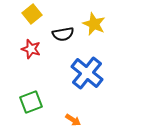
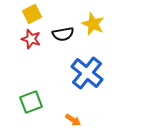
yellow square: rotated 12 degrees clockwise
yellow star: moved 1 px left
red star: moved 10 px up
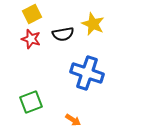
blue cross: rotated 20 degrees counterclockwise
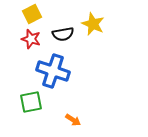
blue cross: moved 34 px left, 2 px up
green square: rotated 10 degrees clockwise
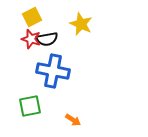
yellow square: moved 3 px down
yellow star: moved 12 px left
black semicircle: moved 16 px left, 5 px down
blue cross: rotated 8 degrees counterclockwise
green square: moved 1 px left, 4 px down
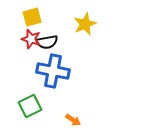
yellow square: rotated 12 degrees clockwise
yellow star: moved 4 px right; rotated 25 degrees clockwise
black semicircle: moved 3 px down
green square: rotated 15 degrees counterclockwise
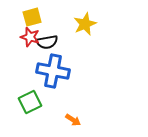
red star: moved 1 px left, 2 px up
green square: moved 4 px up
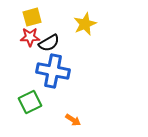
red star: rotated 18 degrees counterclockwise
black semicircle: moved 2 px right, 1 px down; rotated 20 degrees counterclockwise
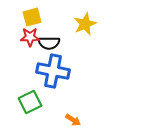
black semicircle: rotated 30 degrees clockwise
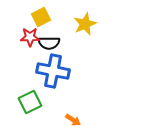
yellow square: moved 9 px right; rotated 12 degrees counterclockwise
